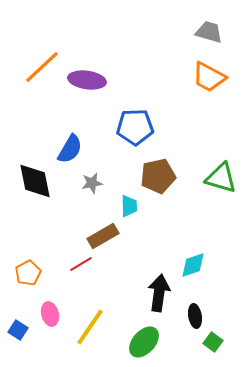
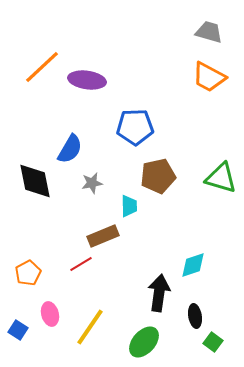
brown rectangle: rotated 8 degrees clockwise
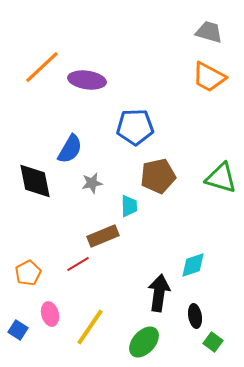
red line: moved 3 px left
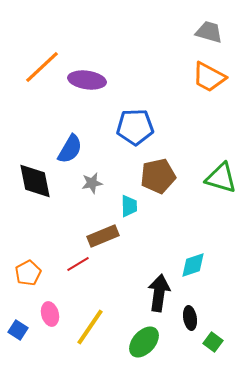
black ellipse: moved 5 px left, 2 px down
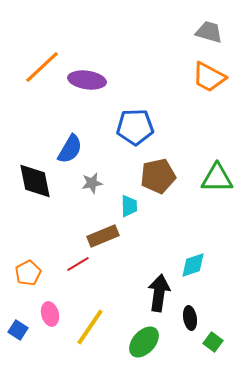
green triangle: moved 4 px left; rotated 16 degrees counterclockwise
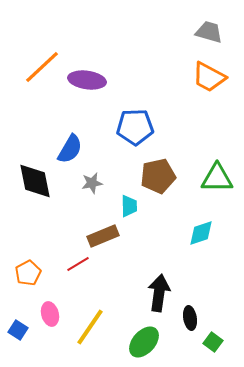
cyan diamond: moved 8 px right, 32 px up
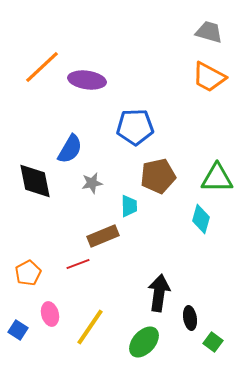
cyan diamond: moved 14 px up; rotated 56 degrees counterclockwise
red line: rotated 10 degrees clockwise
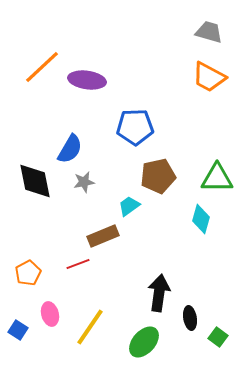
gray star: moved 8 px left, 1 px up
cyan trapezoid: rotated 125 degrees counterclockwise
green square: moved 5 px right, 5 px up
